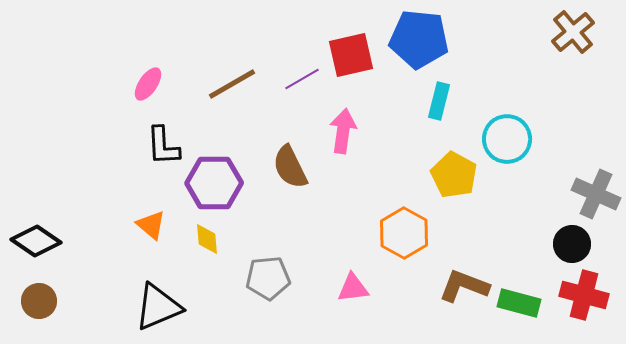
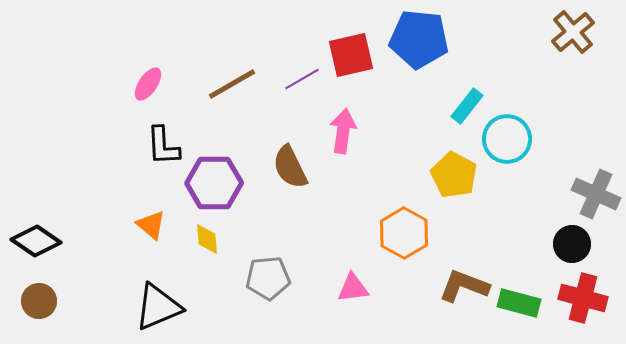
cyan rectangle: moved 28 px right, 5 px down; rotated 24 degrees clockwise
red cross: moved 1 px left, 3 px down
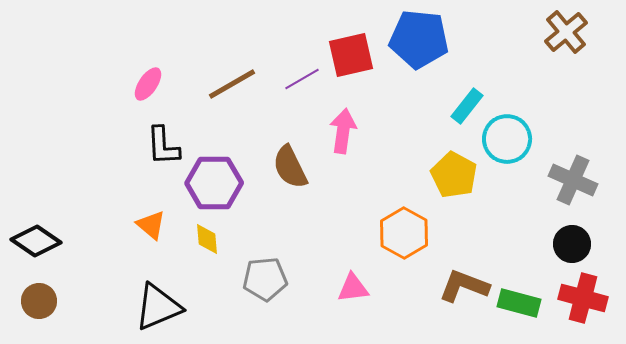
brown cross: moved 7 px left
gray cross: moved 23 px left, 14 px up
gray pentagon: moved 3 px left, 1 px down
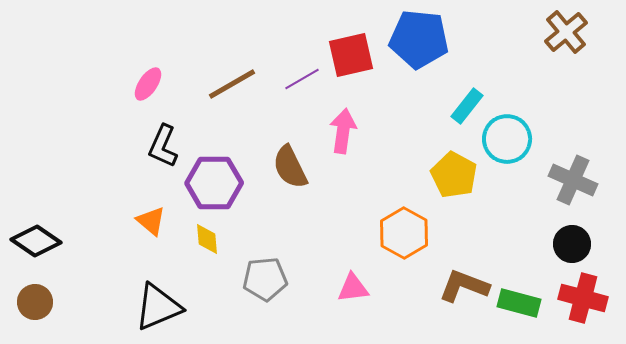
black L-shape: rotated 27 degrees clockwise
orange triangle: moved 4 px up
brown circle: moved 4 px left, 1 px down
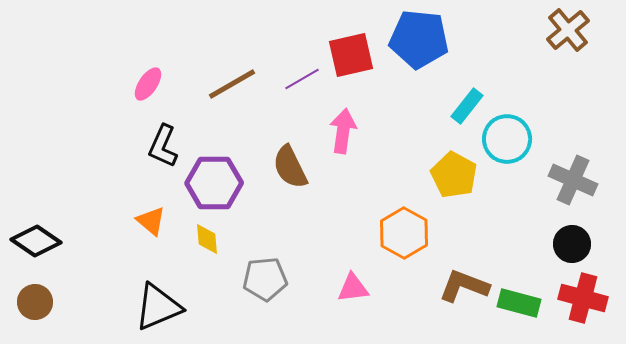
brown cross: moved 2 px right, 2 px up
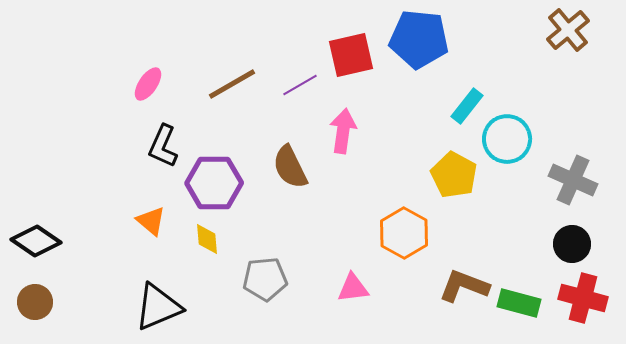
purple line: moved 2 px left, 6 px down
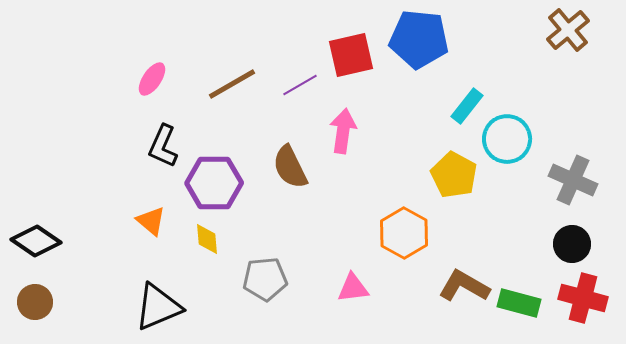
pink ellipse: moved 4 px right, 5 px up
brown L-shape: rotated 9 degrees clockwise
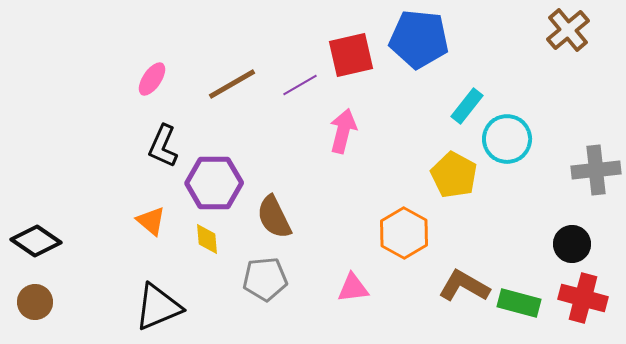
pink arrow: rotated 6 degrees clockwise
brown semicircle: moved 16 px left, 50 px down
gray cross: moved 23 px right, 10 px up; rotated 30 degrees counterclockwise
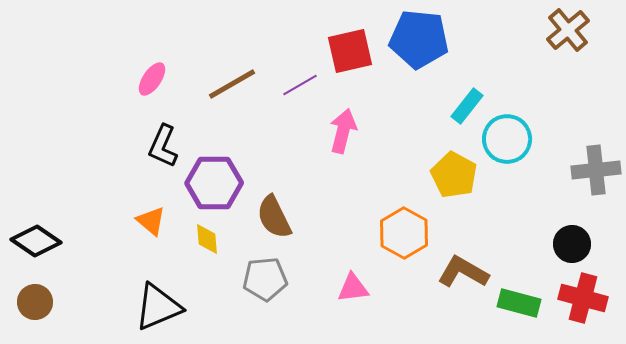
red square: moved 1 px left, 4 px up
brown L-shape: moved 1 px left, 14 px up
